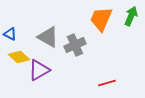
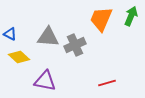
gray triangle: rotated 25 degrees counterclockwise
purple triangle: moved 6 px right, 11 px down; rotated 40 degrees clockwise
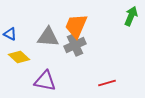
orange trapezoid: moved 25 px left, 7 px down
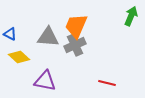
red line: rotated 30 degrees clockwise
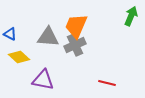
purple triangle: moved 2 px left, 1 px up
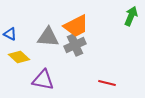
orange trapezoid: rotated 140 degrees counterclockwise
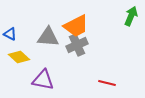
gray cross: moved 2 px right
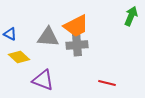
gray cross: rotated 20 degrees clockwise
purple triangle: rotated 10 degrees clockwise
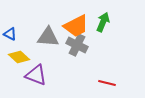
green arrow: moved 28 px left, 6 px down
gray cross: rotated 30 degrees clockwise
purple triangle: moved 7 px left, 5 px up
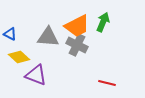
orange trapezoid: moved 1 px right
